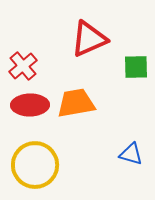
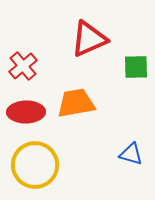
red ellipse: moved 4 px left, 7 px down
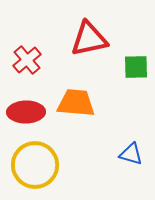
red triangle: rotated 12 degrees clockwise
red cross: moved 4 px right, 6 px up
orange trapezoid: rotated 15 degrees clockwise
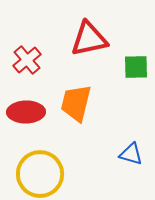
orange trapezoid: rotated 81 degrees counterclockwise
yellow circle: moved 5 px right, 9 px down
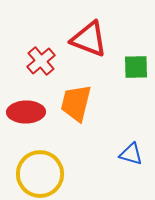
red triangle: rotated 33 degrees clockwise
red cross: moved 14 px right, 1 px down
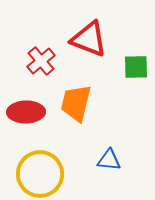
blue triangle: moved 22 px left, 6 px down; rotated 10 degrees counterclockwise
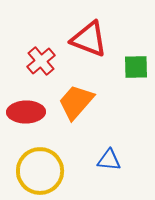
orange trapezoid: moved 1 px up; rotated 27 degrees clockwise
yellow circle: moved 3 px up
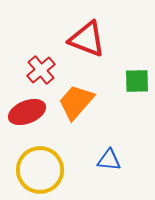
red triangle: moved 2 px left
red cross: moved 9 px down
green square: moved 1 px right, 14 px down
red ellipse: moved 1 px right; rotated 21 degrees counterclockwise
yellow circle: moved 1 px up
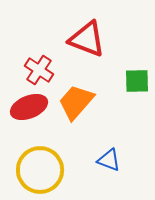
red cross: moved 2 px left; rotated 16 degrees counterclockwise
red ellipse: moved 2 px right, 5 px up
blue triangle: rotated 15 degrees clockwise
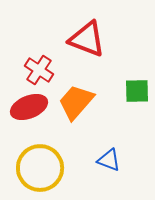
green square: moved 10 px down
yellow circle: moved 2 px up
